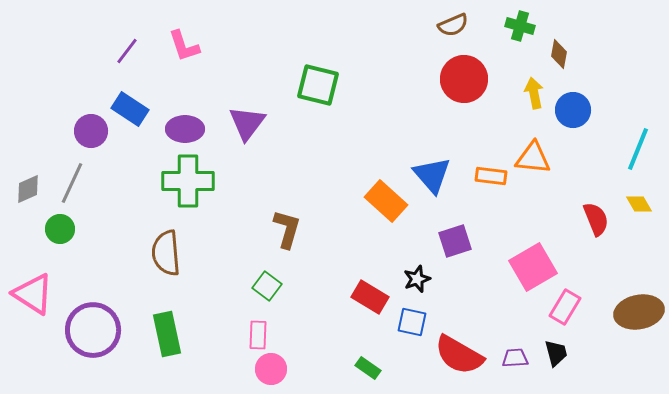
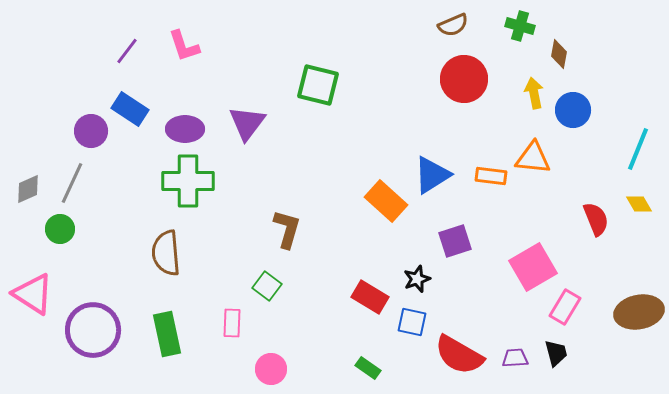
blue triangle at (432, 175): rotated 39 degrees clockwise
pink rectangle at (258, 335): moved 26 px left, 12 px up
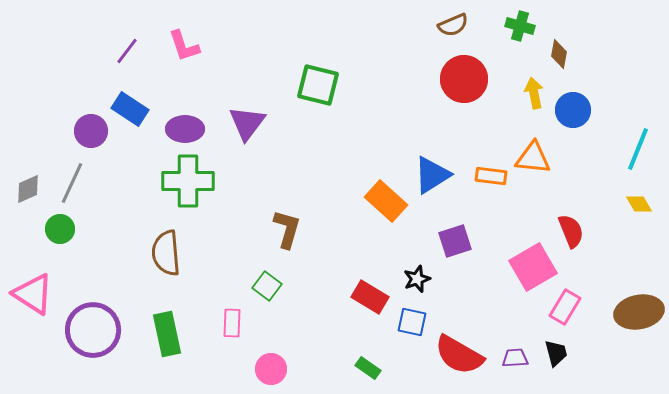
red semicircle at (596, 219): moved 25 px left, 12 px down
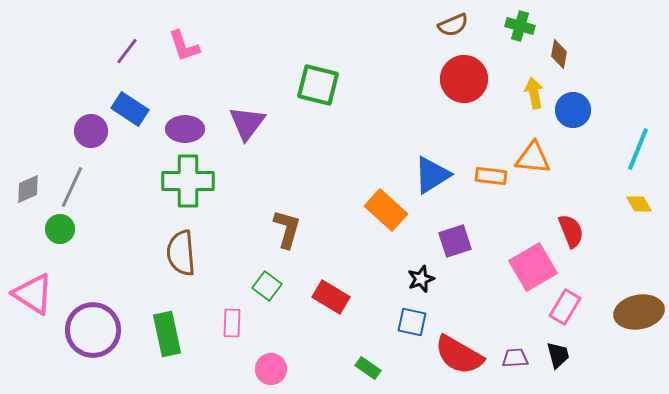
gray line at (72, 183): moved 4 px down
orange rectangle at (386, 201): moved 9 px down
brown semicircle at (166, 253): moved 15 px right
black star at (417, 279): moved 4 px right
red rectangle at (370, 297): moved 39 px left
black trapezoid at (556, 353): moved 2 px right, 2 px down
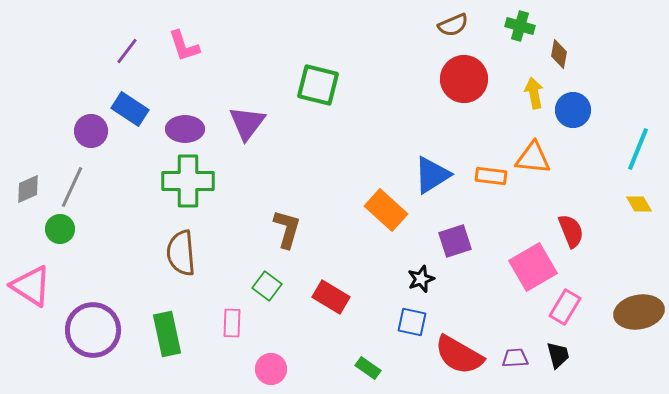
pink triangle at (33, 294): moved 2 px left, 8 px up
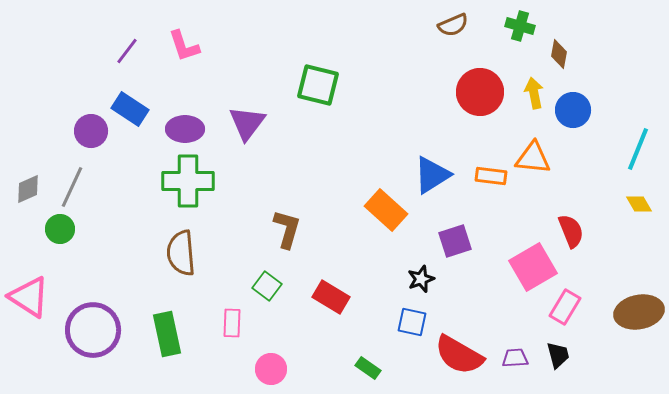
red circle at (464, 79): moved 16 px right, 13 px down
pink triangle at (31, 286): moved 2 px left, 11 px down
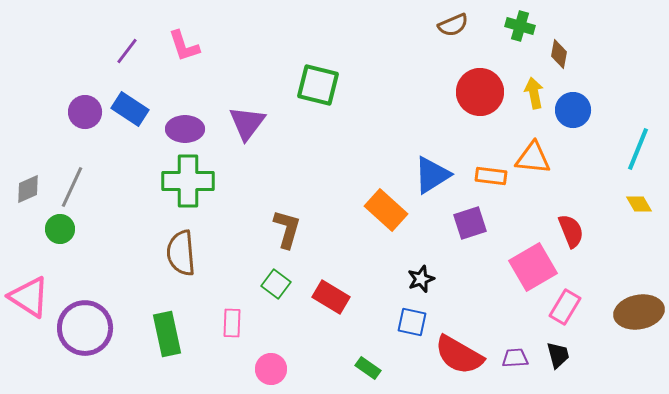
purple circle at (91, 131): moved 6 px left, 19 px up
purple square at (455, 241): moved 15 px right, 18 px up
green square at (267, 286): moved 9 px right, 2 px up
purple circle at (93, 330): moved 8 px left, 2 px up
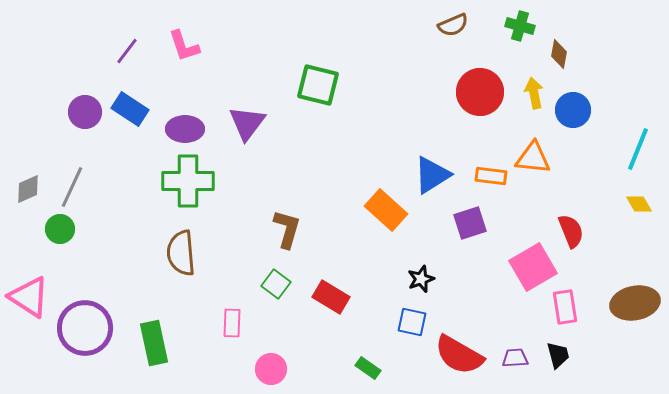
pink rectangle at (565, 307): rotated 40 degrees counterclockwise
brown ellipse at (639, 312): moved 4 px left, 9 px up
green rectangle at (167, 334): moved 13 px left, 9 px down
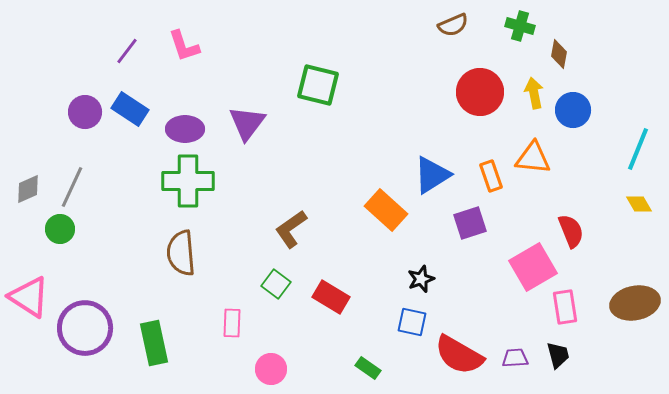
orange rectangle at (491, 176): rotated 64 degrees clockwise
brown L-shape at (287, 229): moved 4 px right; rotated 141 degrees counterclockwise
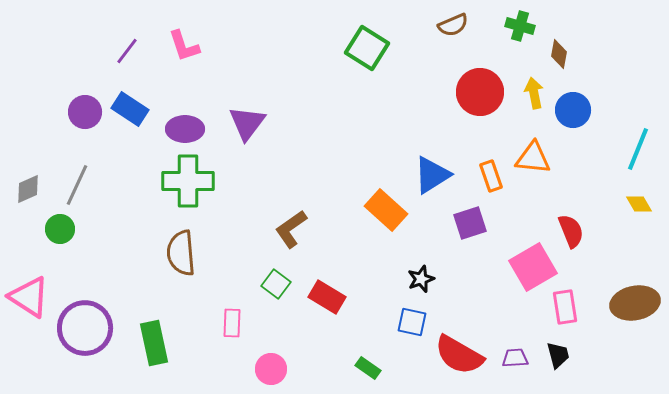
green square at (318, 85): moved 49 px right, 37 px up; rotated 18 degrees clockwise
gray line at (72, 187): moved 5 px right, 2 px up
red rectangle at (331, 297): moved 4 px left
